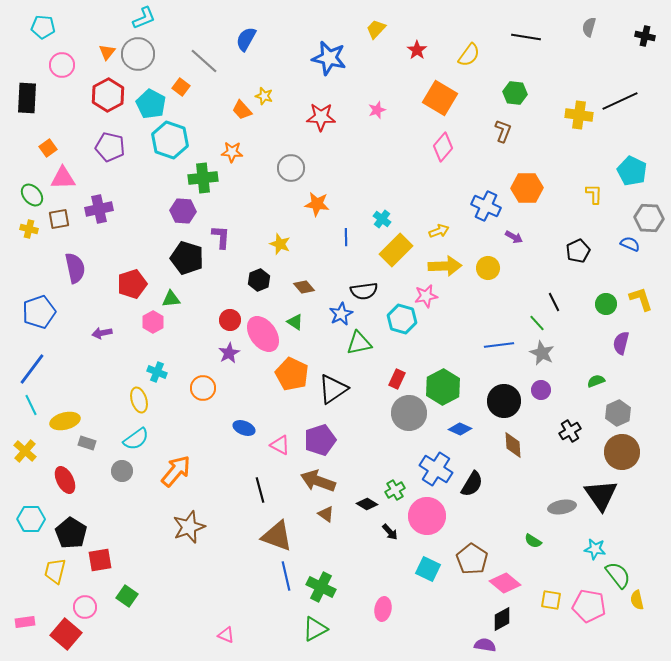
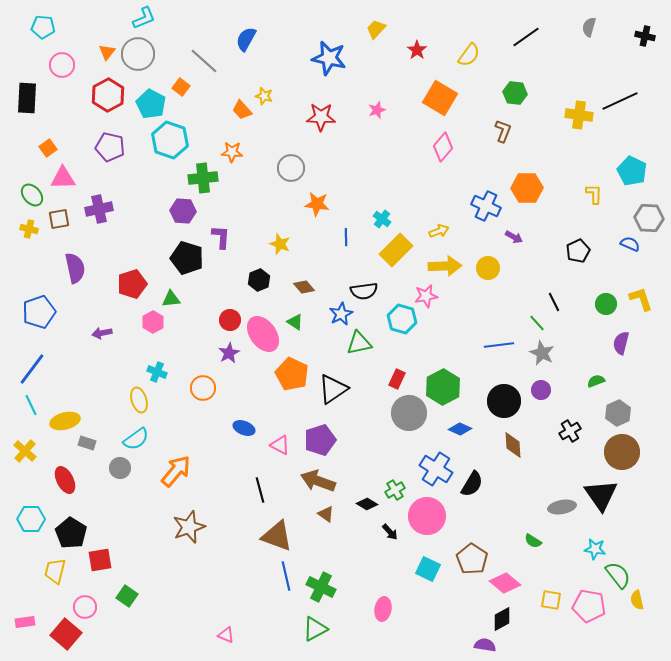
black line at (526, 37): rotated 44 degrees counterclockwise
gray circle at (122, 471): moved 2 px left, 3 px up
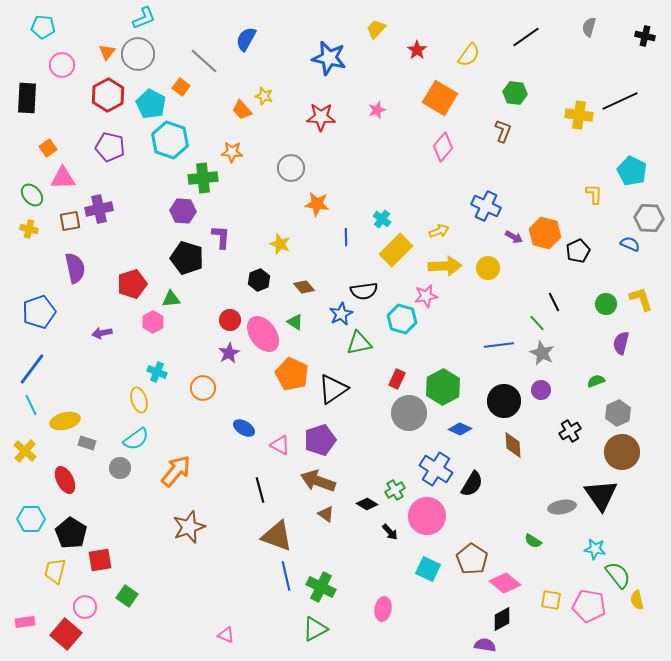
orange hexagon at (527, 188): moved 18 px right, 45 px down; rotated 16 degrees clockwise
brown square at (59, 219): moved 11 px right, 2 px down
blue ellipse at (244, 428): rotated 10 degrees clockwise
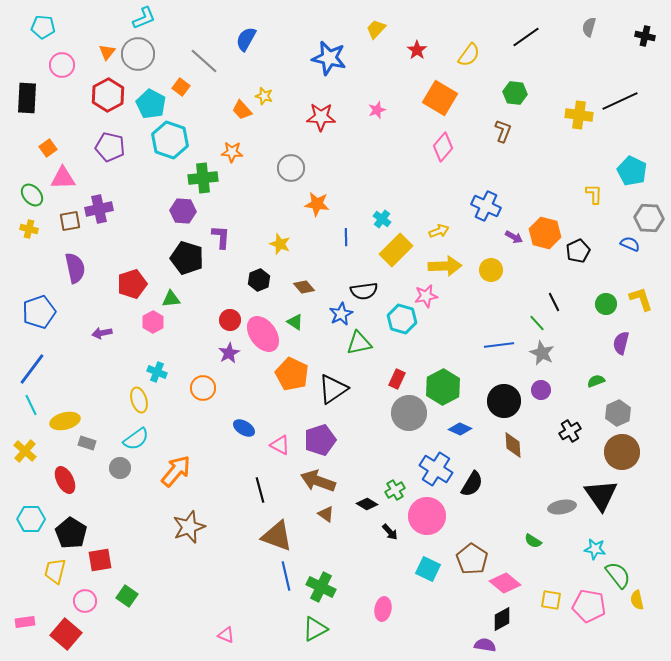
yellow circle at (488, 268): moved 3 px right, 2 px down
pink circle at (85, 607): moved 6 px up
